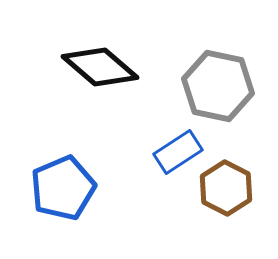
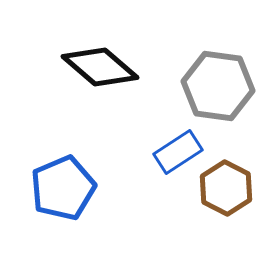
gray hexagon: rotated 4 degrees counterclockwise
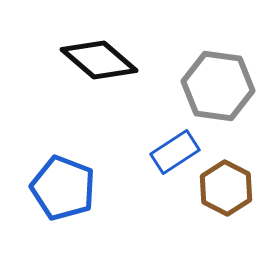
black diamond: moved 1 px left, 7 px up
blue rectangle: moved 3 px left
blue pentagon: rotated 28 degrees counterclockwise
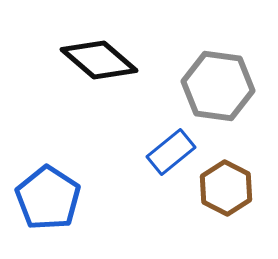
blue rectangle: moved 4 px left; rotated 6 degrees counterclockwise
blue pentagon: moved 15 px left, 10 px down; rotated 12 degrees clockwise
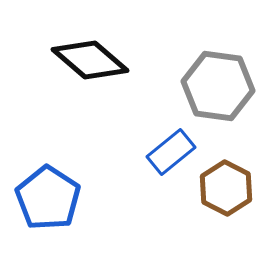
black diamond: moved 9 px left
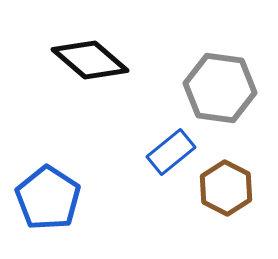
gray hexagon: moved 2 px right, 2 px down
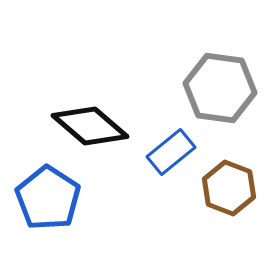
black diamond: moved 66 px down
brown hexagon: moved 3 px right; rotated 6 degrees counterclockwise
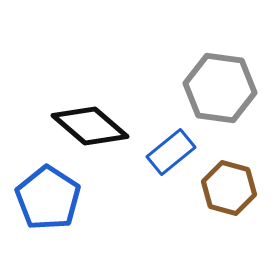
brown hexagon: rotated 6 degrees counterclockwise
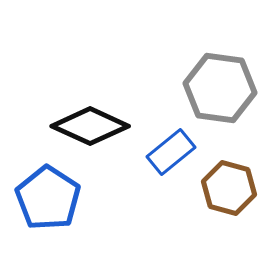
black diamond: rotated 16 degrees counterclockwise
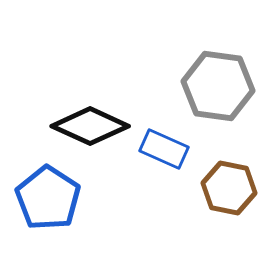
gray hexagon: moved 2 px left, 2 px up
blue rectangle: moved 7 px left, 3 px up; rotated 63 degrees clockwise
brown hexagon: rotated 4 degrees counterclockwise
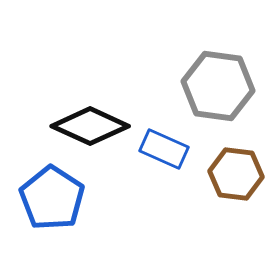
brown hexagon: moved 7 px right, 14 px up; rotated 4 degrees counterclockwise
blue pentagon: moved 4 px right
